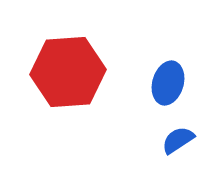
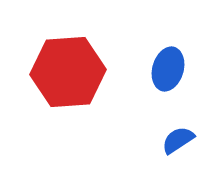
blue ellipse: moved 14 px up
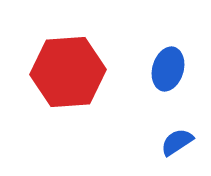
blue semicircle: moved 1 px left, 2 px down
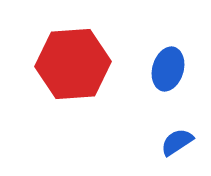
red hexagon: moved 5 px right, 8 px up
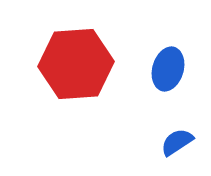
red hexagon: moved 3 px right
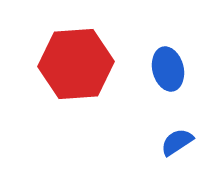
blue ellipse: rotated 30 degrees counterclockwise
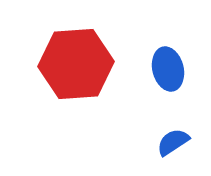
blue semicircle: moved 4 px left
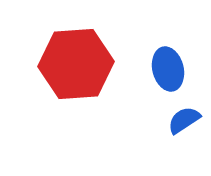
blue semicircle: moved 11 px right, 22 px up
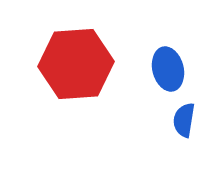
blue semicircle: rotated 48 degrees counterclockwise
